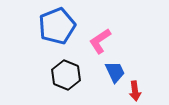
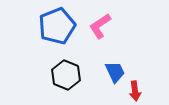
pink L-shape: moved 15 px up
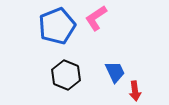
pink L-shape: moved 4 px left, 8 px up
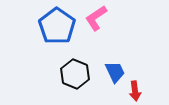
blue pentagon: rotated 15 degrees counterclockwise
black hexagon: moved 9 px right, 1 px up
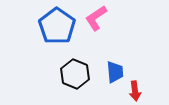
blue trapezoid: rotated 20 degrees clockwise
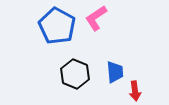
blue pentagon: rotated 6 degrees counterclockwise
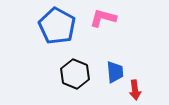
pink L-shape: moved 7 px right; rotated 48 degrees clockwise
red arrow: moved 1 px up
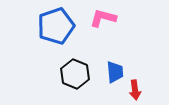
blue pentagon: moved 1 px left; rotated 24 degrees clockwise
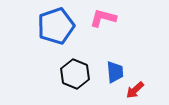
red arrow: rotated 54 degrees clockwise
